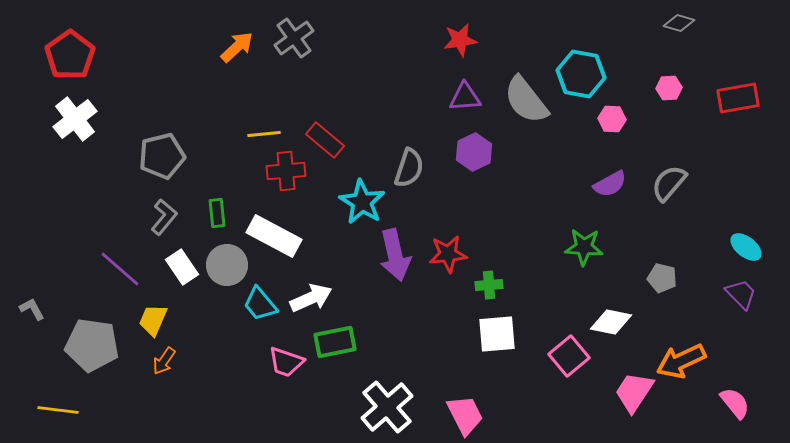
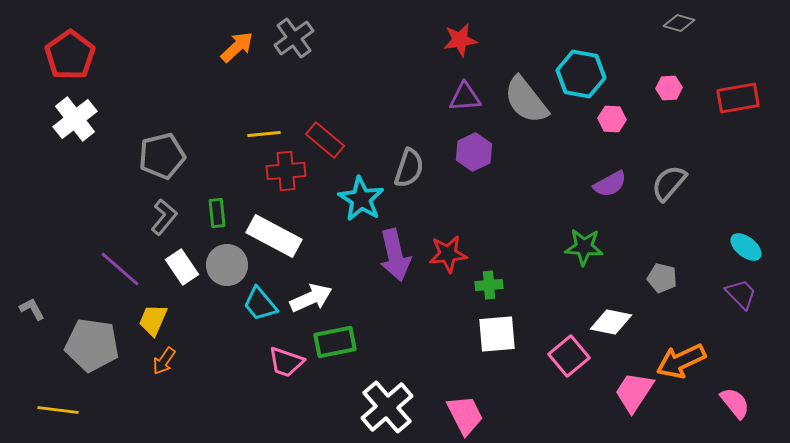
cyan star at (362, 202): moved 1 px left, 3 px up
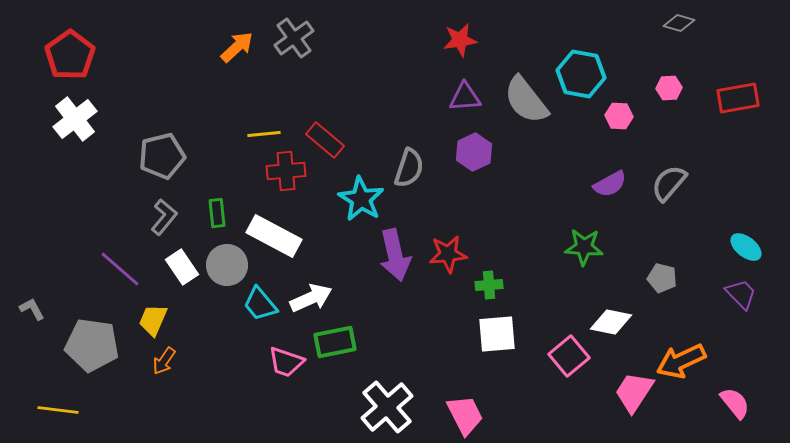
pink hexagon at (612, 119): moved 7 px right, 3 px up
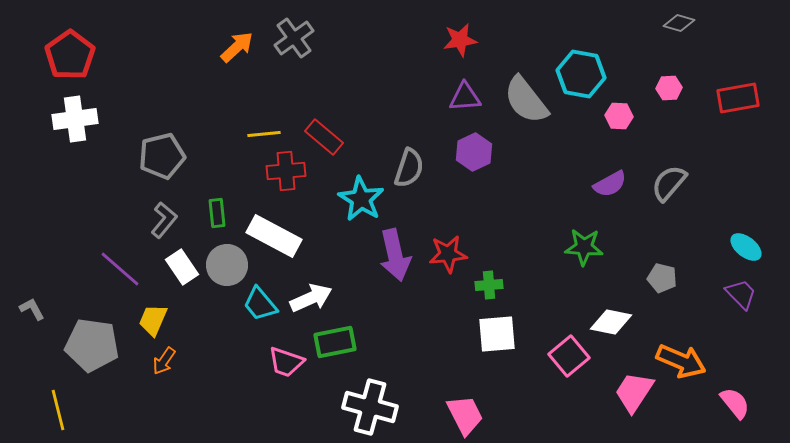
white cross at (75, 119): rotated 30 degrees clockwise
red rectangle at (325, 140): moved 1 px left, 3 px up
gray L-shape at (164, 217): moved 3 px down
orange arrow at (681, 361): rotated 132 degrees counterclockwise
white cross at (387, 407): moved 17 px left; rotated 34 degrees counterclockwise
yellow line at (58, 410): rotated 69 degrees clockwise
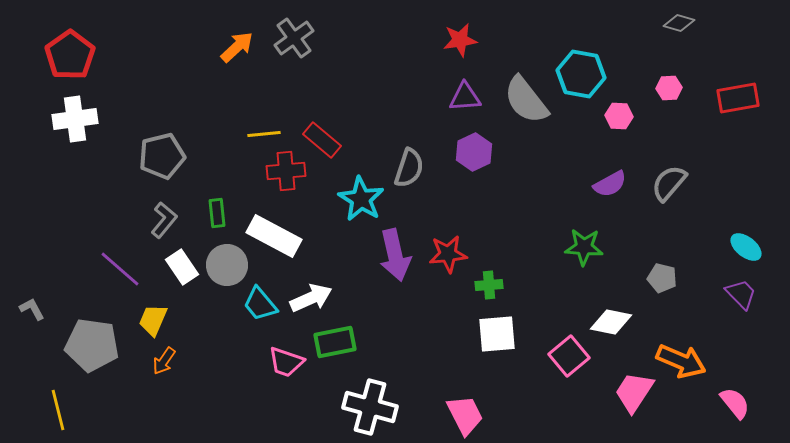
red rectangle at (324, 137): moved 2 px left, 3 px down
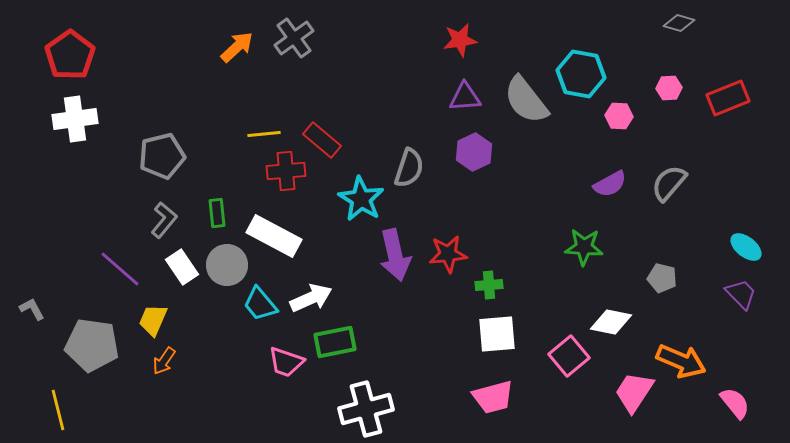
red rectangle at (738, 98): moved 10 px left; rotated 12 degrees counterclockwise
white cross at (370, 407): moved 4 px left, 2 px down; rotated 30 degrees counterclockwise
pink trapezoid at (465, 415): moved 28 px right, 18 px up; rotated 102 degrees clockwise
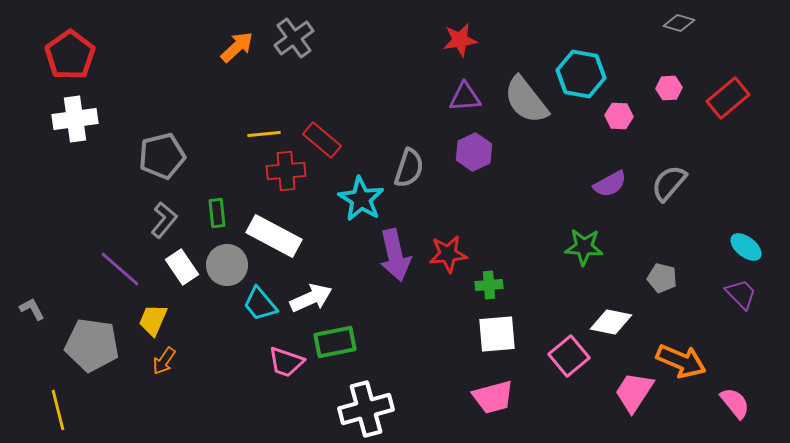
red rectangle at (728, 98): rotated 18 degrees counterclockwise
